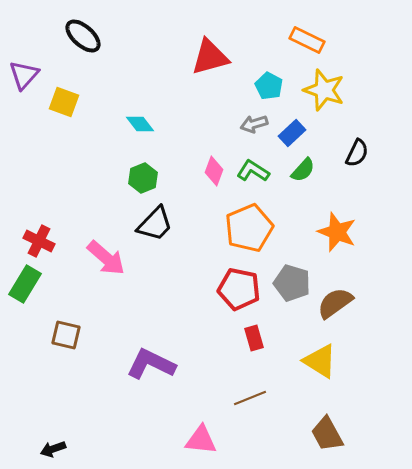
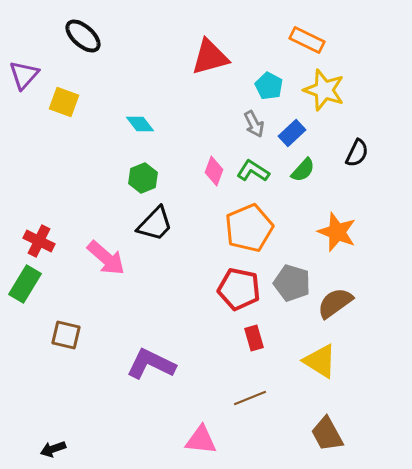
gray arrow: rotated 100 degrees counterclockwise
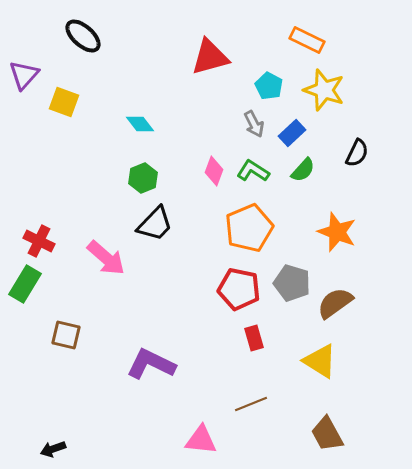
brown line: moved 1 px right, 6 px down
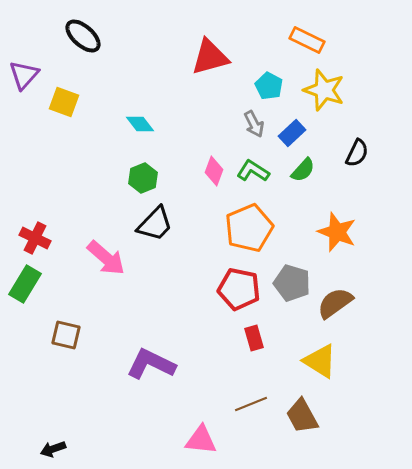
red cross: moved 4 px left, 3 px up
brown trapezoid: moved 25 px left, 18 px up
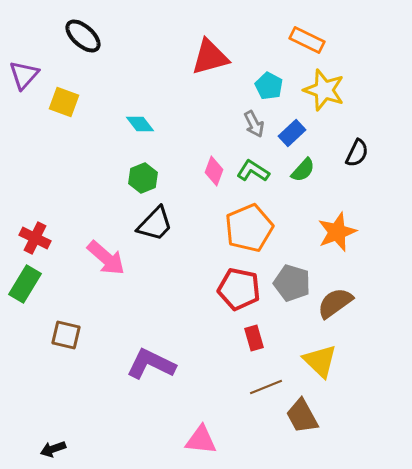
orange star: rotated 30 degrees clockwise
yellow triangle: rotated 12 degrees clockwise
brown line: moved 15 px right, 17 px up
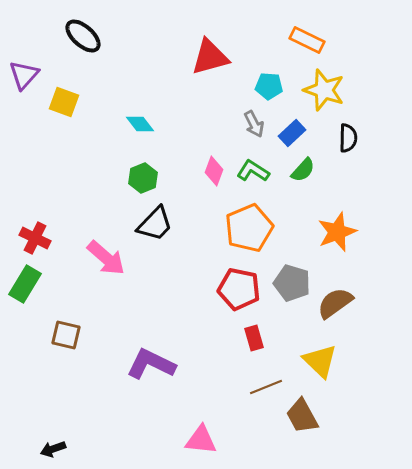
cyan pentagon: rotated 24 degrees counterclockwise
black semicircle: moved 9 px left, 15 px up; rotated 24 degrees counterclockwise
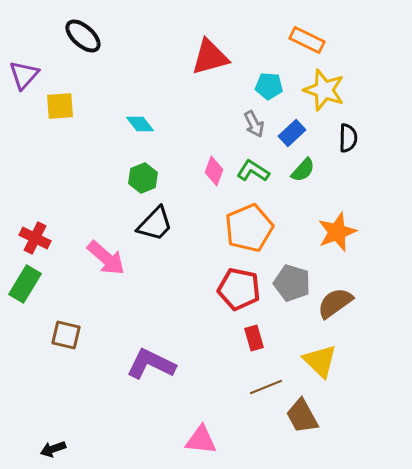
yellow square: moved 4 px left, 4 px down; rotated 24 degrees counterclockwise
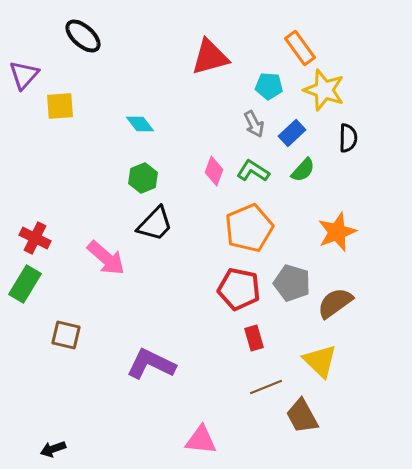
orange rectangle: moved 7 px left, 8 px down; rotated 28 degrees clockwise
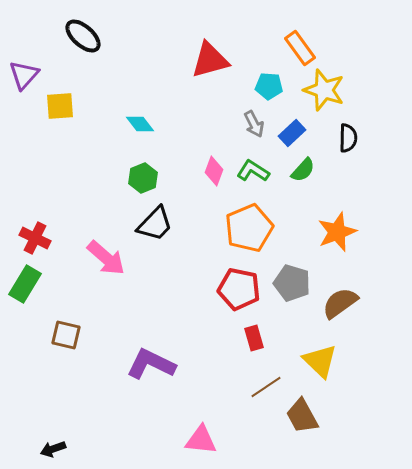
red triangle: moved 3 px down
brown semicircle: moved 5 px right
brown line: rotated 12 degrees counterclockwise
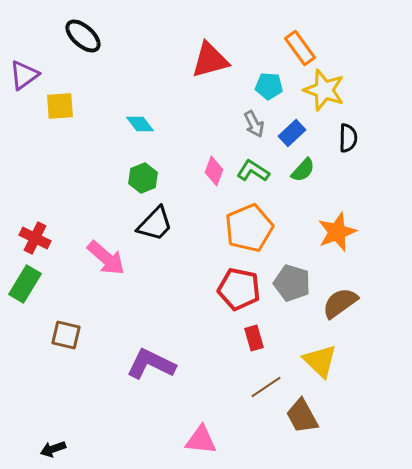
purple triangle: rotated 12 degrees clockwise
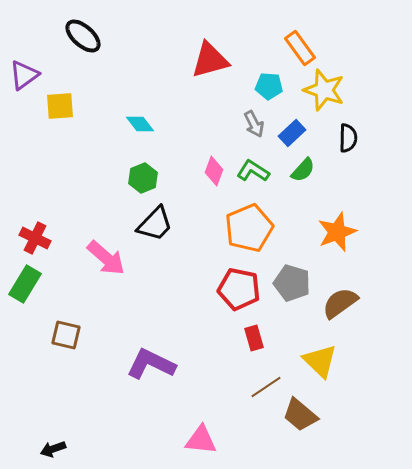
brown trapezoid: moved 2 px left, 1 px up; rotated 21 degrees counterclockwise
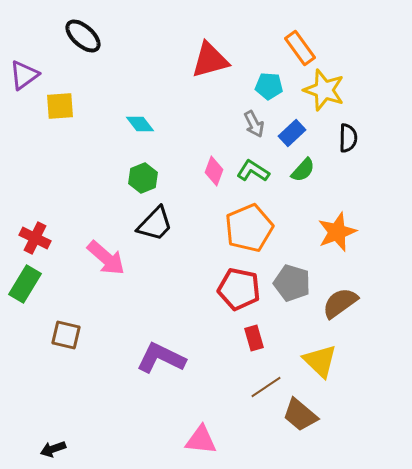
purple L-shape: moved 10 px right, 6 px up
